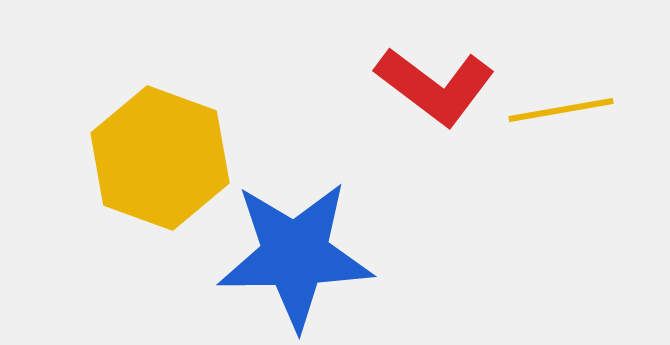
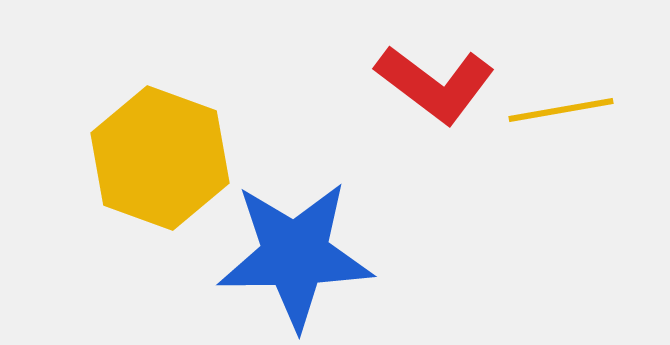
red L-shape: moved 2 px up
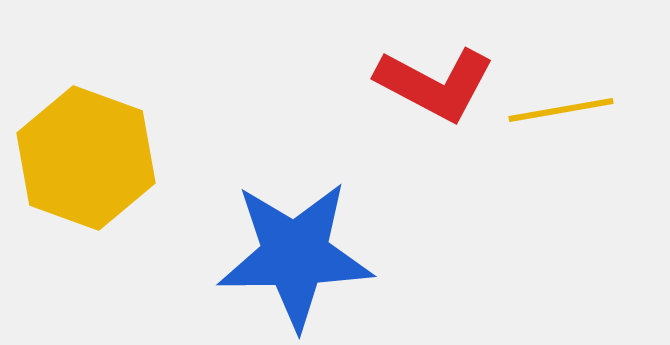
red L-shape: rotated 9 degrees counterclockwise
yellow hexagon: moved 74 px left
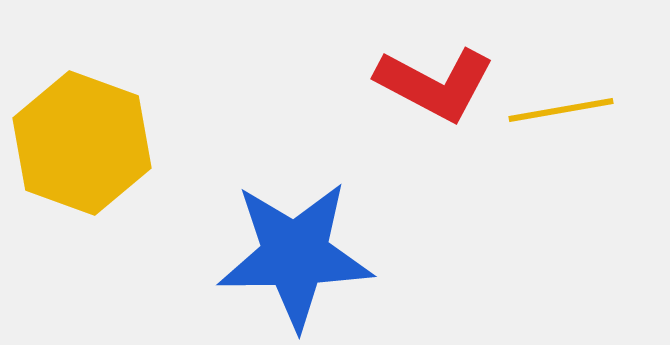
yellow hexagon: moved 4 px left, 15 px up
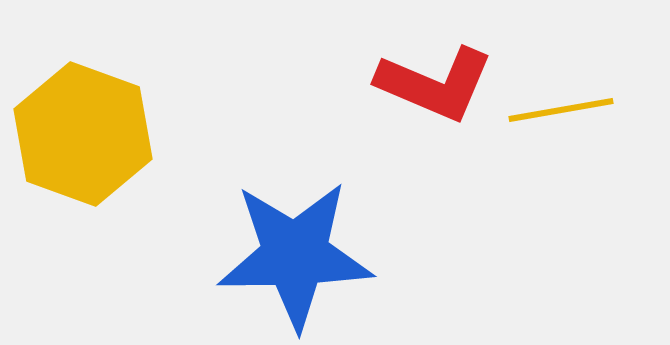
red L-shape: rotated 5 degrees counterclockwise
yellow hexagon: moved 1 px right, 9 px up
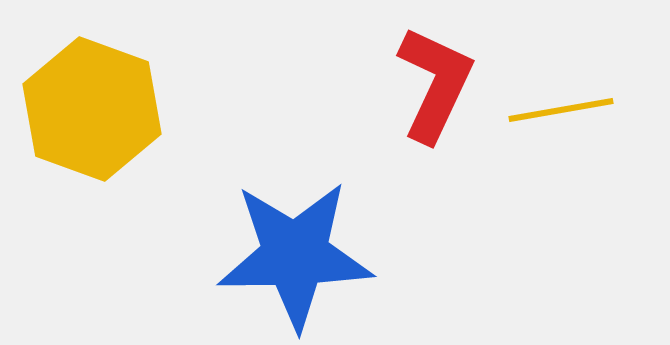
red L-shape: rotated 88 degrees counterclockwise
yellow hexagon: moved 9 px right, 25 px up
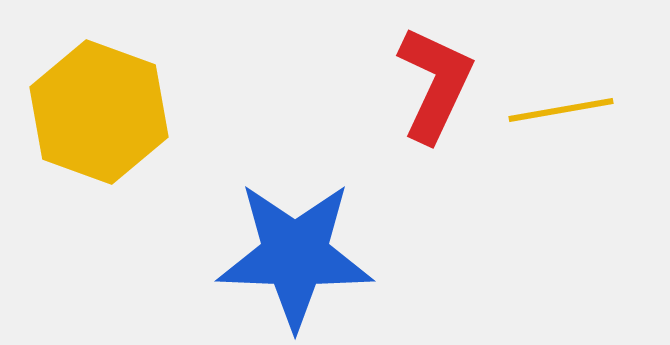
yellow hexagon: moved 7 px right, 3 px down
blue star: rotated 3 degrees clockwise
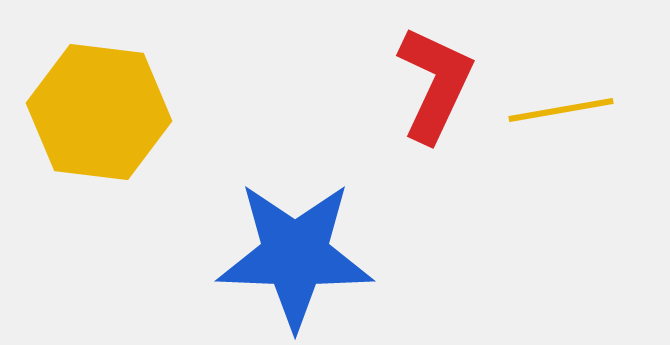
yellow hexagon: rotated 13 degrees counterclockwise
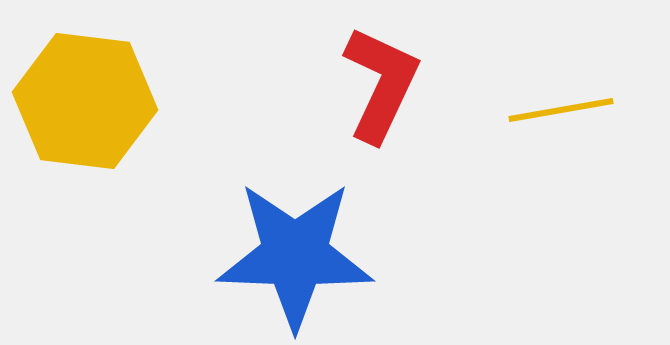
red L-shape: moved 54 px left
yellow hexagon: moved 14 px left, 11 px up
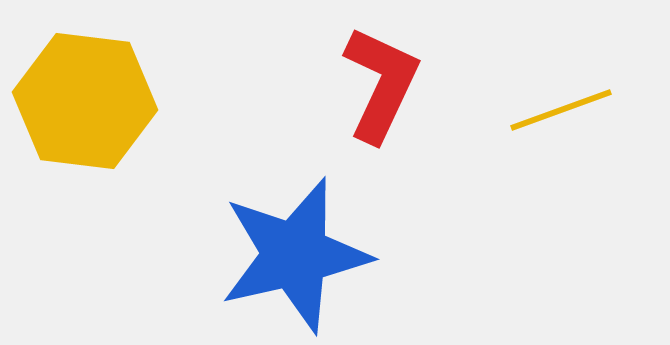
yellow line: rotated 10 degrees counterclockwise
blue star: rotated 15 degrees counterclockwise
